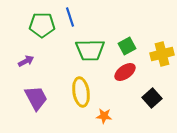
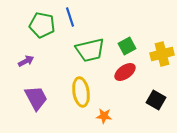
green pentagon: rotated 10 degrees clockwise
green trapezoid: rotated 12 degrees counterclockwise
black square: moved 4 px right, 2 px down; rotated 18 degrees counterclockwise
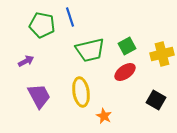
purple trapezoid: moved 3 px right, 2 px up
orange star: rotated 21 degrees clockwise
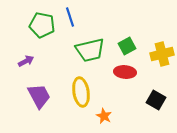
red ellipse: rotated 40 degrees clockwise
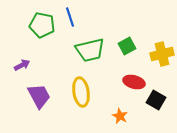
purple arrow: moved 4 px left, 4 px down
red ellipse: moved 9 px right, 10 px down; rotated 10 degrees clockwise
orange star: moved 16 px right
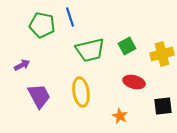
black square: moved 7 px right, 6 px down; rotated 36 degrees counterclockwise
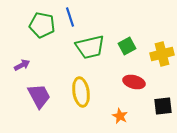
green trapezoid: moved 3 px up
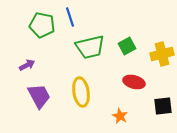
purple arrow: moved 5 px right
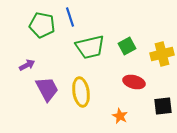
purple trapezoid: moved 8 px right, 7 px up
